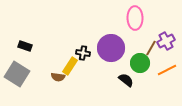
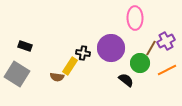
brown semicircle: moved 1 px left
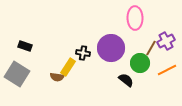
yellow rectangle: moved 2 px left, 1 px down
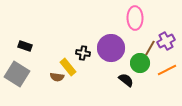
brown line: moved 1 px left
yellow rectangle: rotated 72 degrees counterclockwise
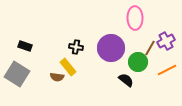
black cross: moved 7 px left, 6 px up
green circle: moved 2 px left, 1 px up
